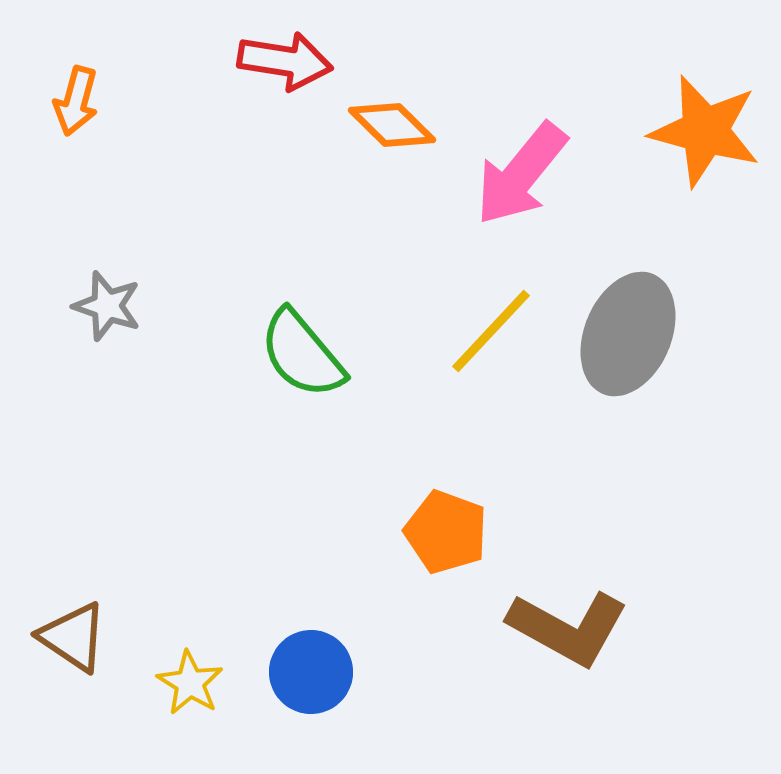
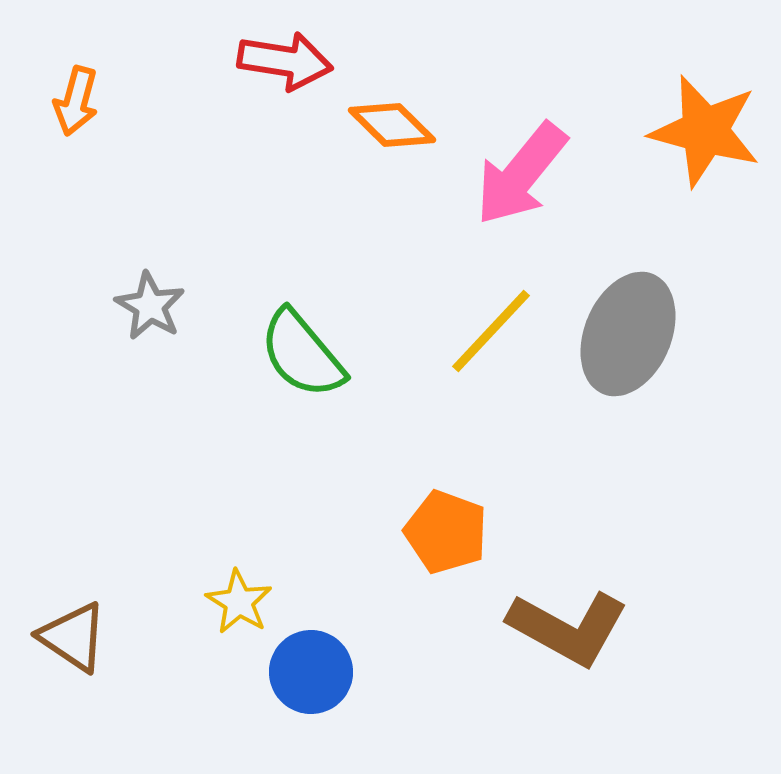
gray star: moved 43 px right; rotated 12 degrees clockwise
yellow star: moved 49 px right, 81 px up
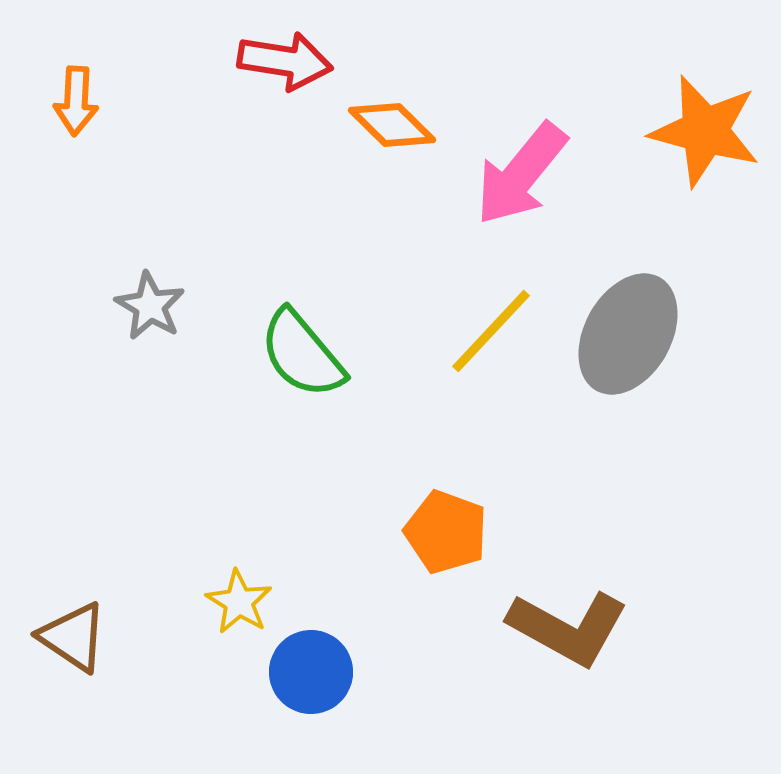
orange arrow: rotated 12 degrees counterclockwise
gray ellipse: rotated 6 degrees clockwise
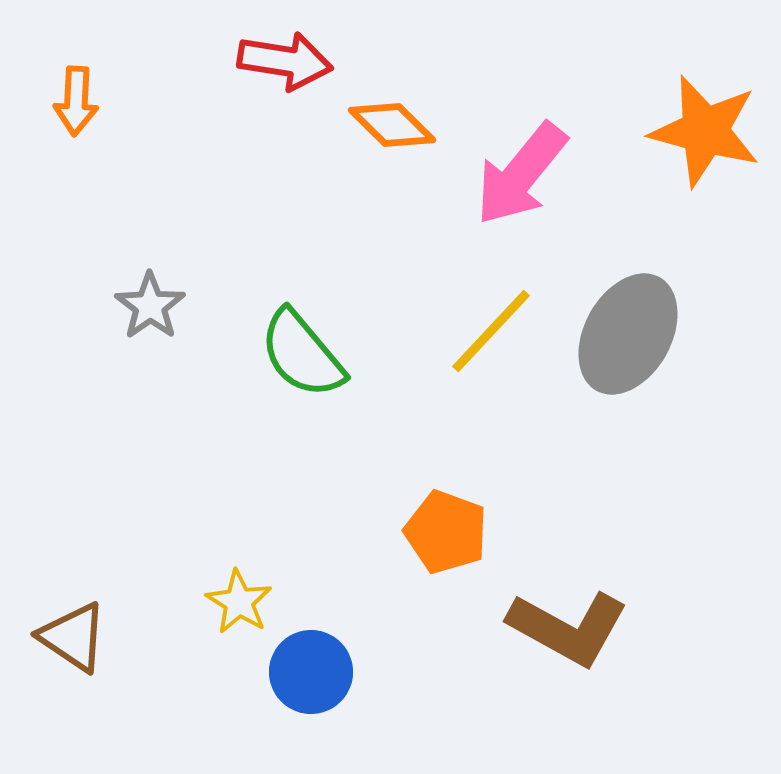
gray star: rotated 6 degrees clockwise
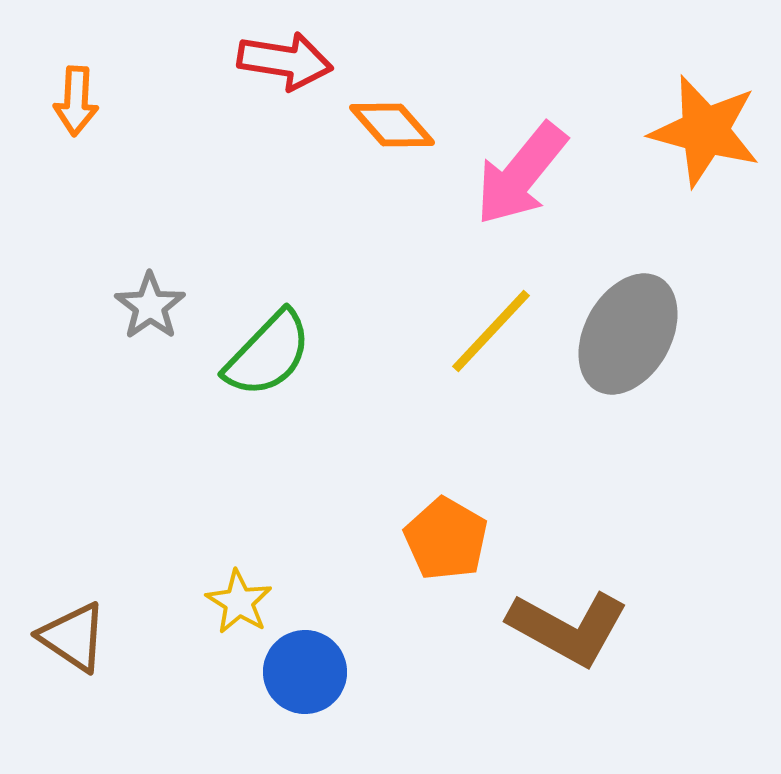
orange diamond: rotated 4 degrees clockwise
green semicircle: moved 34 px left; rotated 96 degrees counterclockwise
orange pentagon: moved 7 px down; rotated 10 degrees clockwise
blue circle: moved 6 px left
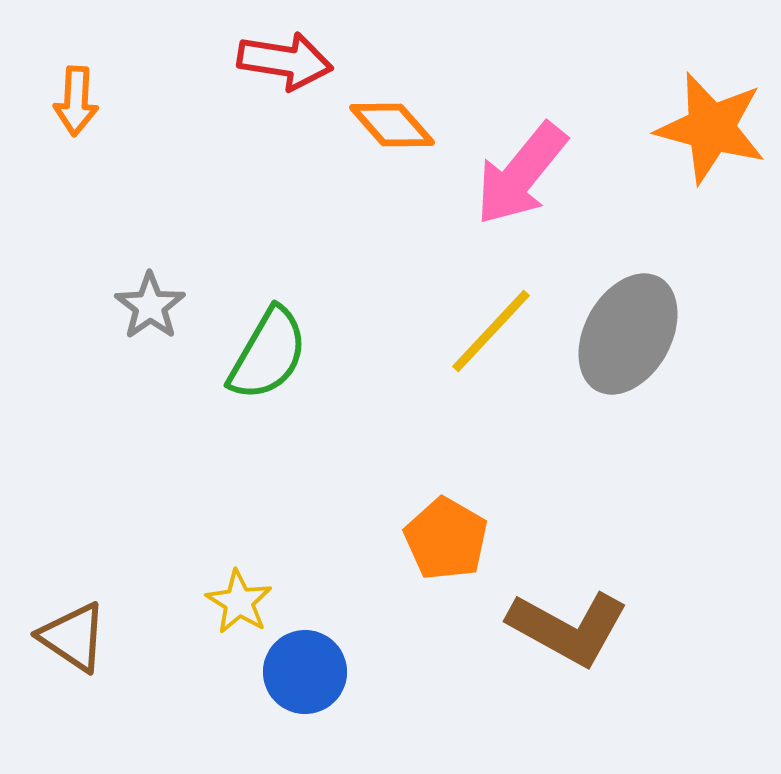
orange star: moved 6 px right, 3 px up
green semicircle: rotated 14 degrees counterclockwise
